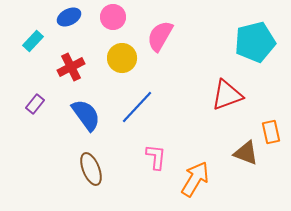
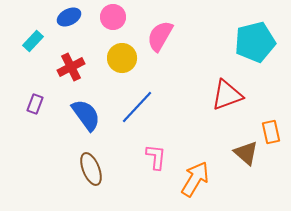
purple rectangle: rotated 18 degrees counterclockwise
brown triangle: rotated 20 degrees clockwise
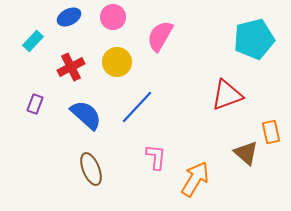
cyan pentagon: moved 1 px left, 3 px up
yellow circle: moved 5 px left, 4 px down
blue semicircle: rotated 12 degrees counterclockwise
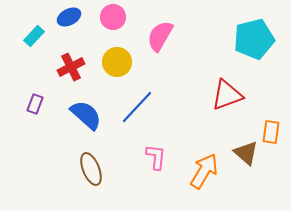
cyan rectangle: moved 1 px right, 5 px up
orange rectangle: rotated 20 degrees clockwise
orange arrow: moved 9 px right, 8 px up
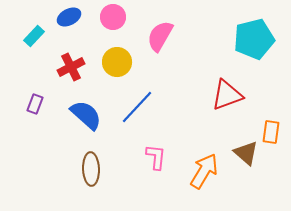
brown ellipse: rotated 20 degrees clockwise
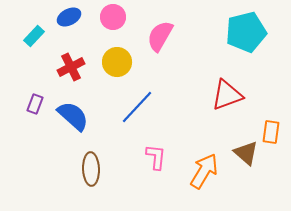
cyan pentagon: moved 8 px left, 7 px up
blue semicircle: moved 13 px left, 1 px down
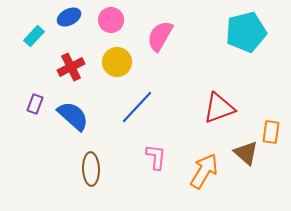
pink circle: moved 2 px left, 3 px down
red triangle: moved 8 px left, 13 px down
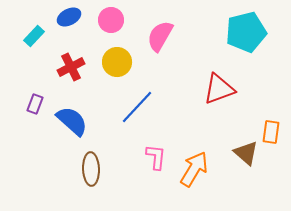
red triangle: moved 19 px up
blue semicircle: moved 1 px left, 5 px down
orange arrow: moved 10 px left, 2 px up
